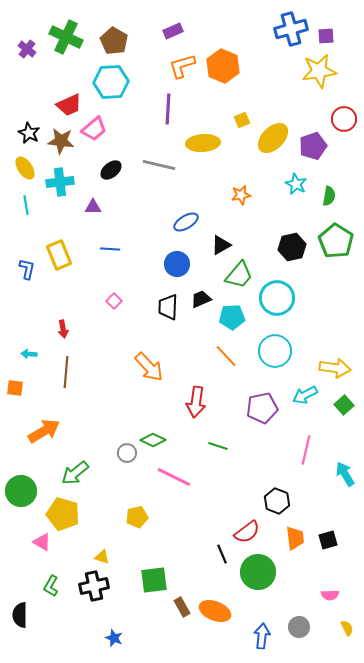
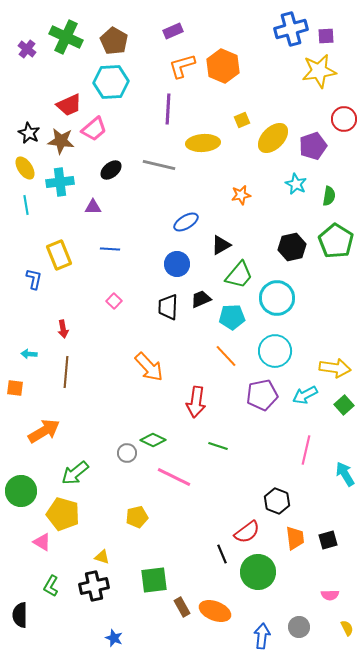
blue L-shape at (27, 269): moved 7 px right, 10 px down
purple pentagon at (262, 408): moved 13 px up
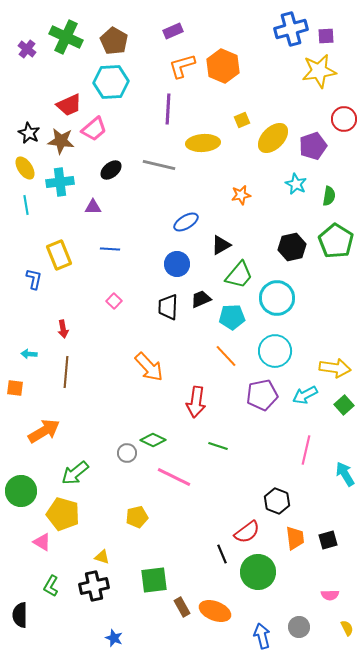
blue arrow at (262, 636): rotated 20 degrees counterclockwise
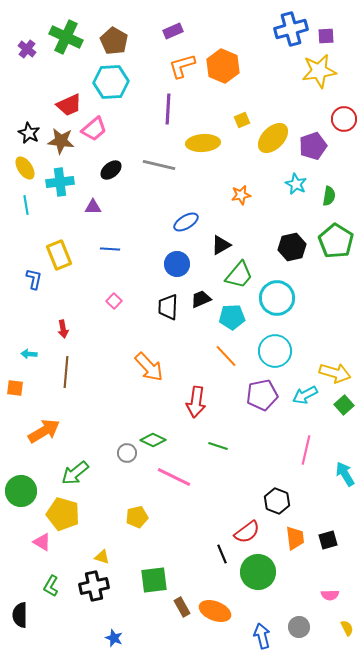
yellow arrow at (335, 368): moved 5 px down; rotated 8 degrees clockwise
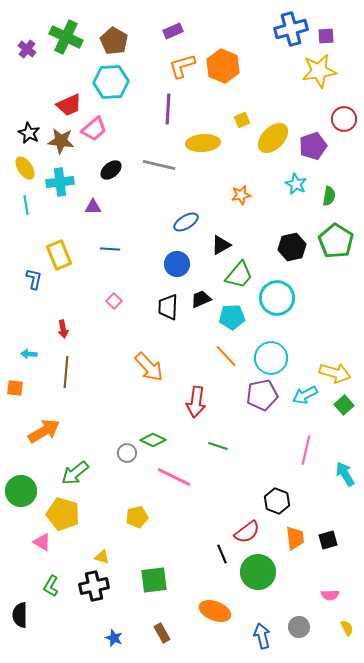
cyan circle at (275, 351): moved 4 px left, 7 px down
brown rectangle at (182, 607): moved 20 px left, 26 px down
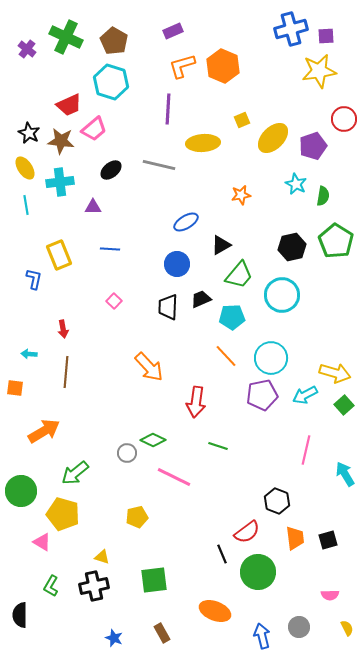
cyan hexagon at (111, 82): rotated 20 degrees clockwise
green semicircle at (329, 196): moved 6 px left
cyan circle at (277, 298): moved 5 px right, 3 px up
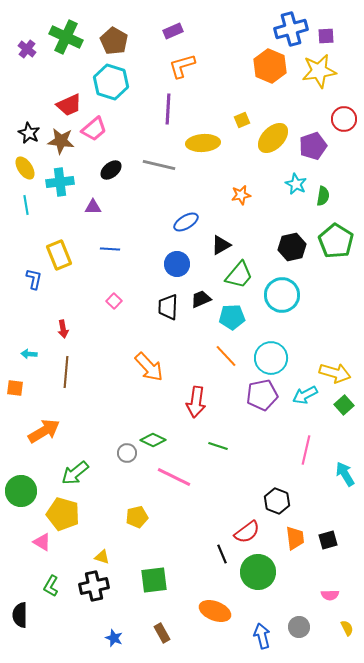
orange hexagon at (223, 66): moved 47 px right
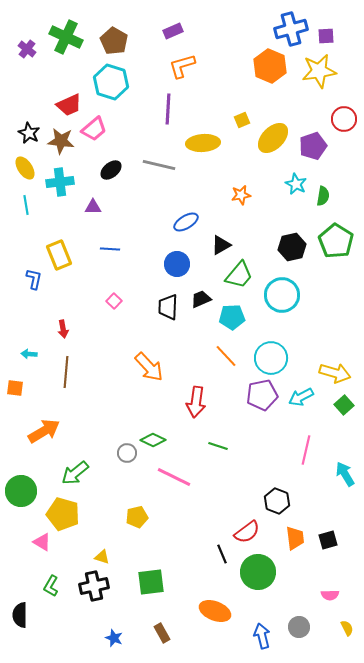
cyan arrow at (305, 395): moved 4 px left, 2 px down
green square at (154, 580): moved 3 px left, 2 px down
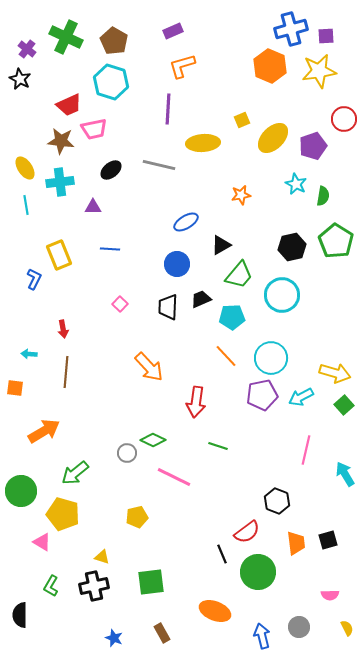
pink trapezoid at (94, 129): rotated 28 degrees clockwise
black star at (29, 133): moved 9 px left, 54 px up
blue L-shape at (34, 279): rotated 15 degrees clockwise
pink square at (114, 301): moved 6 px right, 3 px down
orange trapezoid at (295, 538): moved 1 px right, 5 px down
